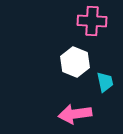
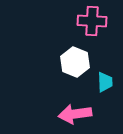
cyan trapezoid: rotated 10 degrees clockwise
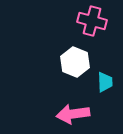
pink cross: rotated 12 degrees clockwise
pink arrow: moved 2 px left
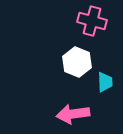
white hexagon: moved 2 px right
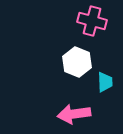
pink arrow: moved 1 px right
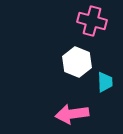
pink arrow: moved 2 px left
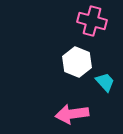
cyan trapezoid: rotated 40 degrees counterclockwise
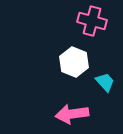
white hexagon: moved 3 px left
